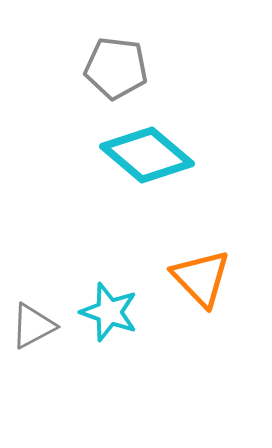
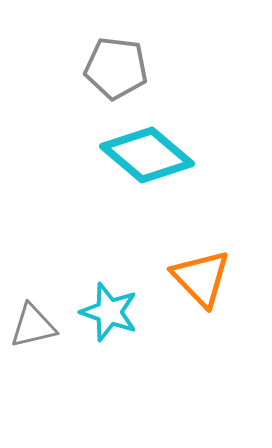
gray triangle: rotated 15 degrees clockwise
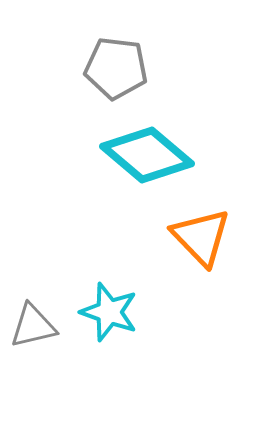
orange triangle: moved 41 px up
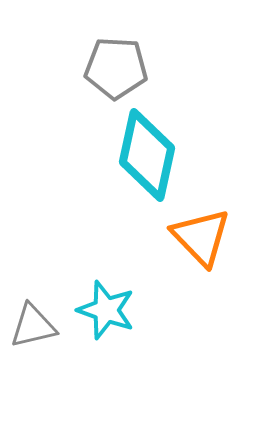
gray pentagon: rotated 4 degrees counterclockwise
cyan diamond: rotated 62 degrees clockwise
cyan star: moved 3 px left, 2 px up
